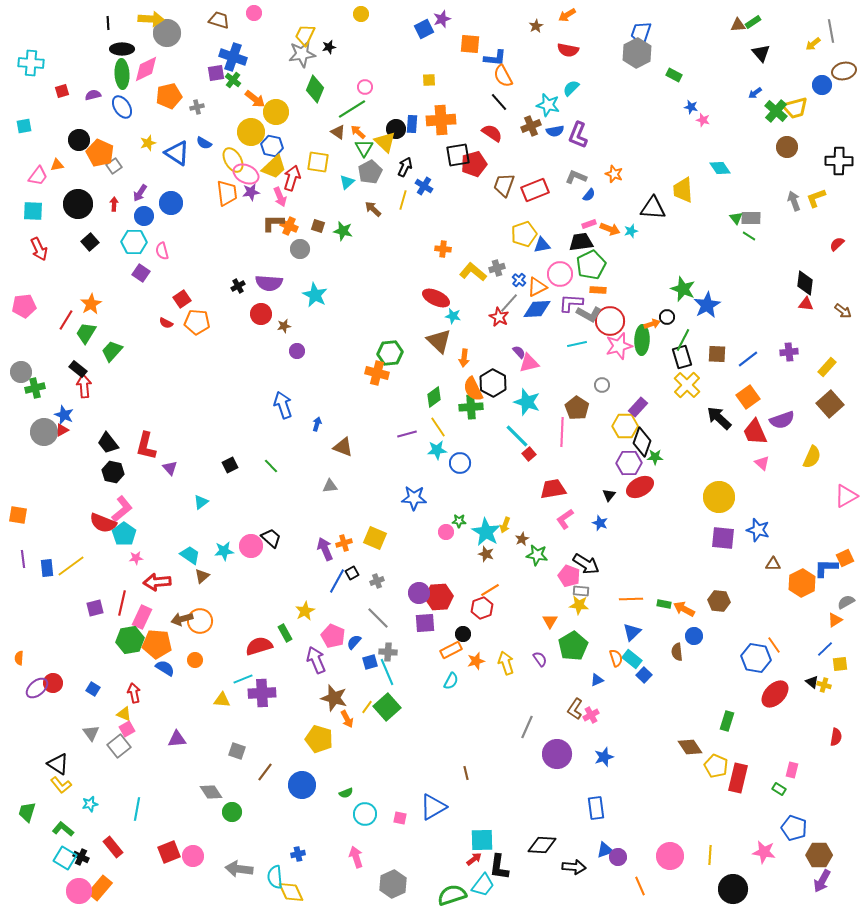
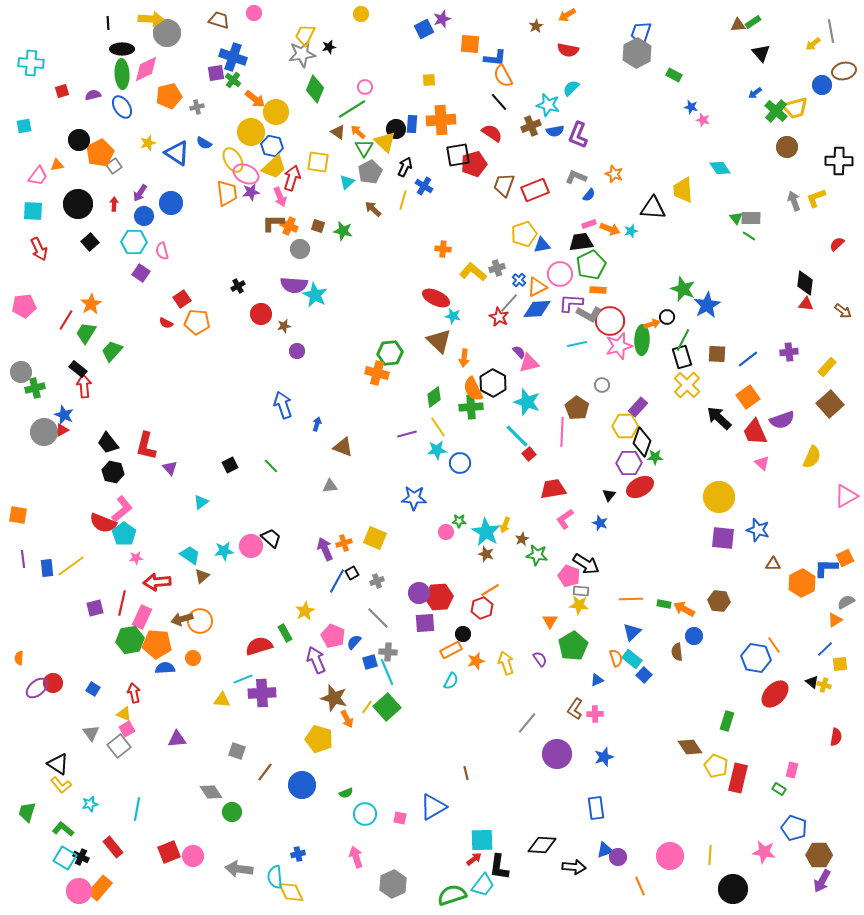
orange pentagon at (100, 153): rotated 20 degrees clockwise
purple semicircle at (269, 283): moved 25 px right, 2 px down
orange circle at (195, 660): moved 2 px left, 2 px up
blue semicircle at (165, 668): rotated 36 degrees counterclockwise
pink cross at (591, 715): moved 4 px right, 1 px up; rotated 28 degrees clockwise
gray line at (527, 727): moved 4 px up; rotated 15 degrees clockwise
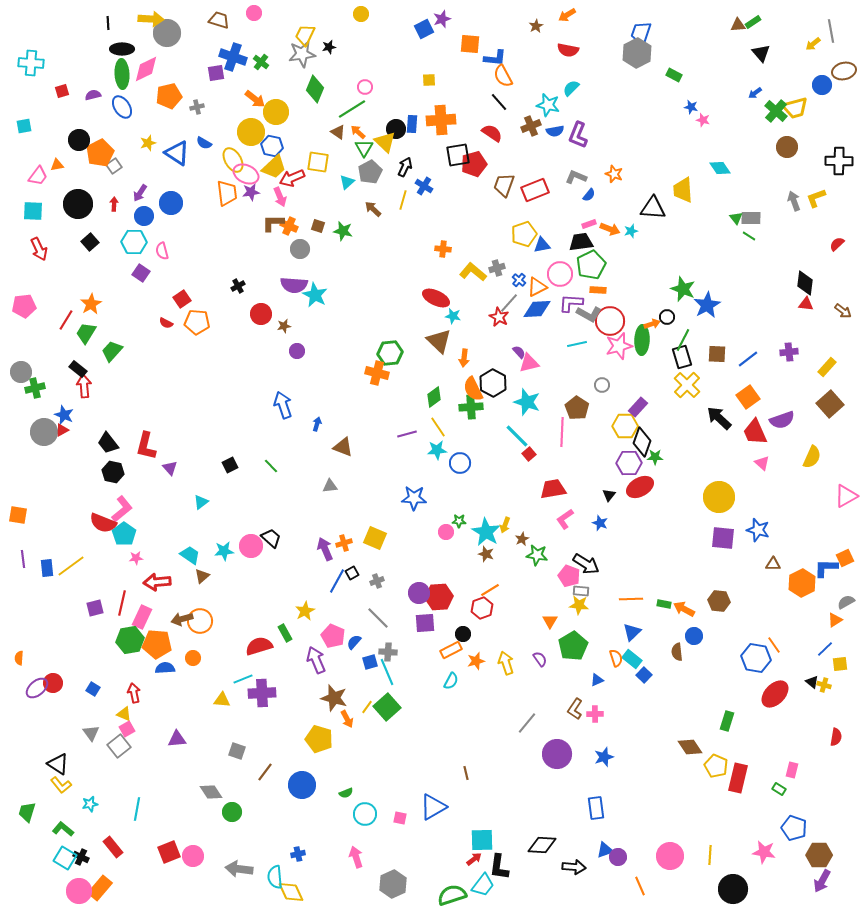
green cross at (233, 80): moved 28 px right, 18 px up
red arrow at (292, 178): rotated 130 degrees counterclockwise
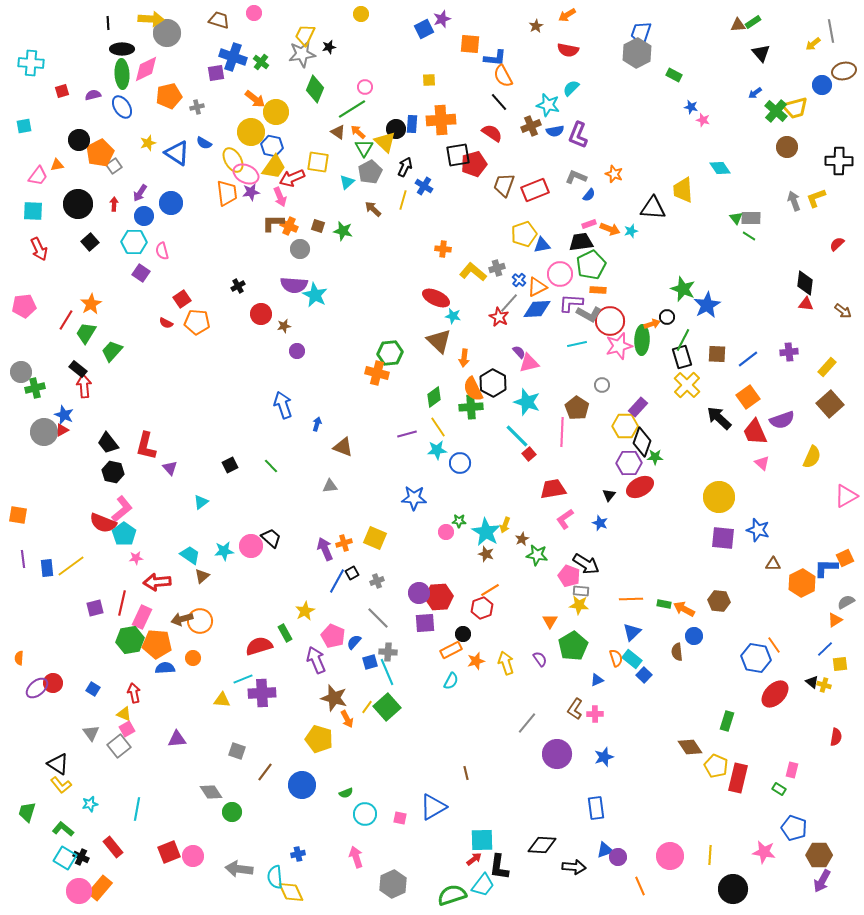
yellow trapezoid at (274, 167): rotated 12 degrees counterclockwise
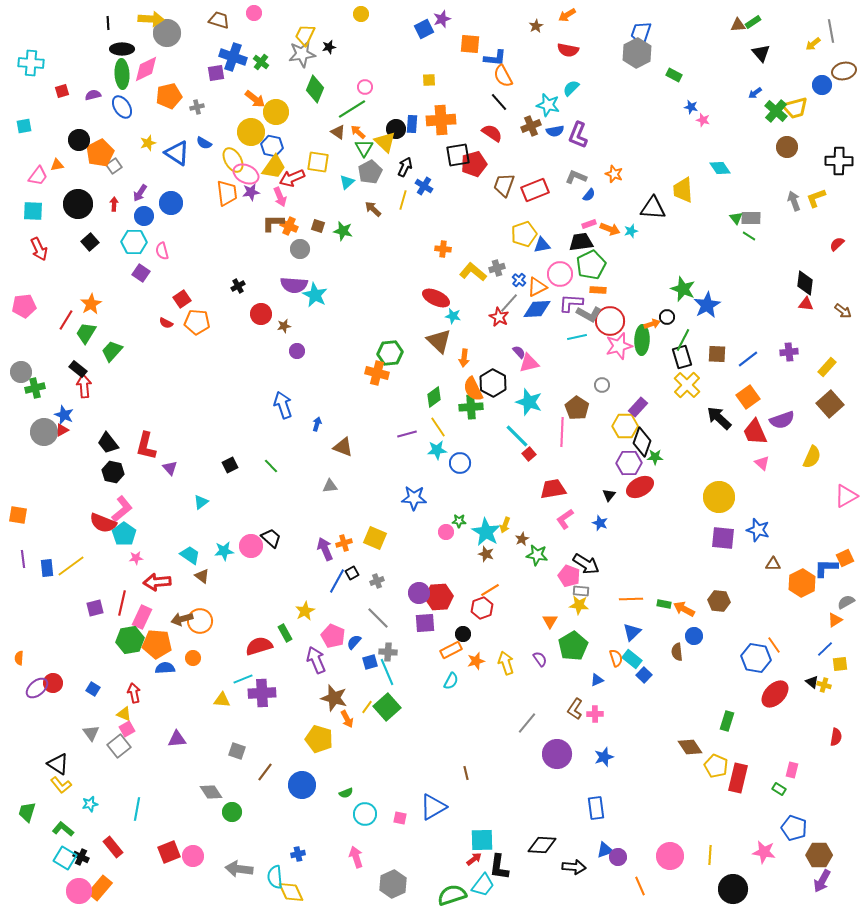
cyan line at (577, 344): moved 7 px up
cyan star at (527, 402): moved 2 px right
brown triangle at (202, 576): rotated 42 degrees counterclockwise
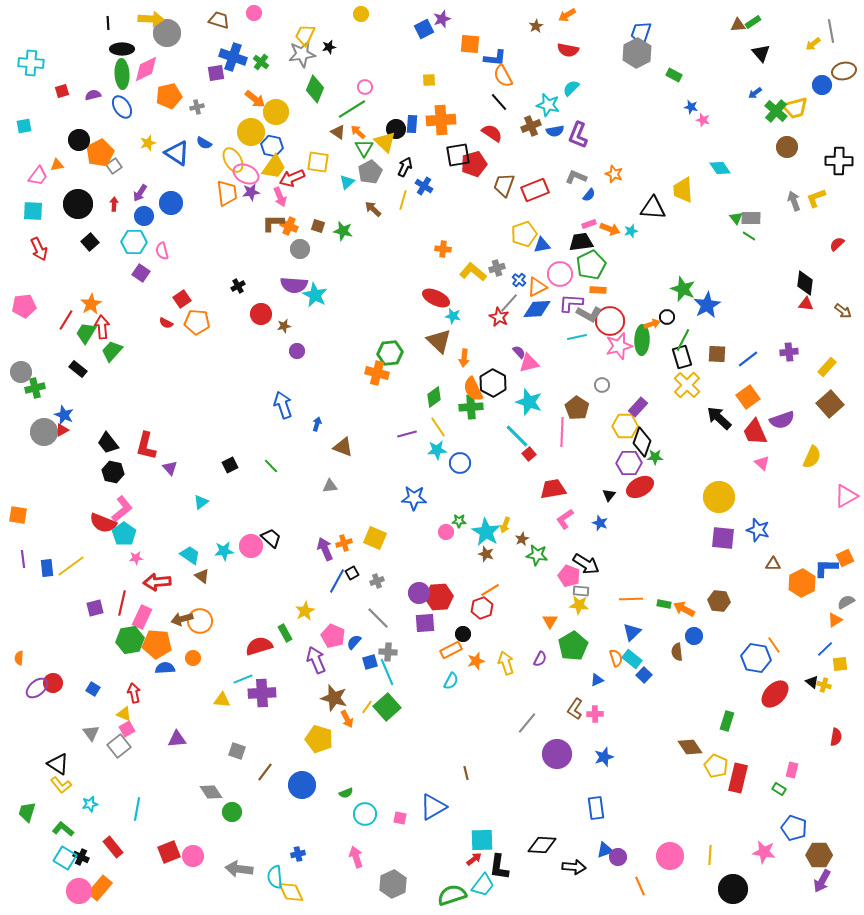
red arrow at (84, 386): moved 18 px right, 59 px up
purple semicircle at (540, 659): rotated 63 degrees clockwise
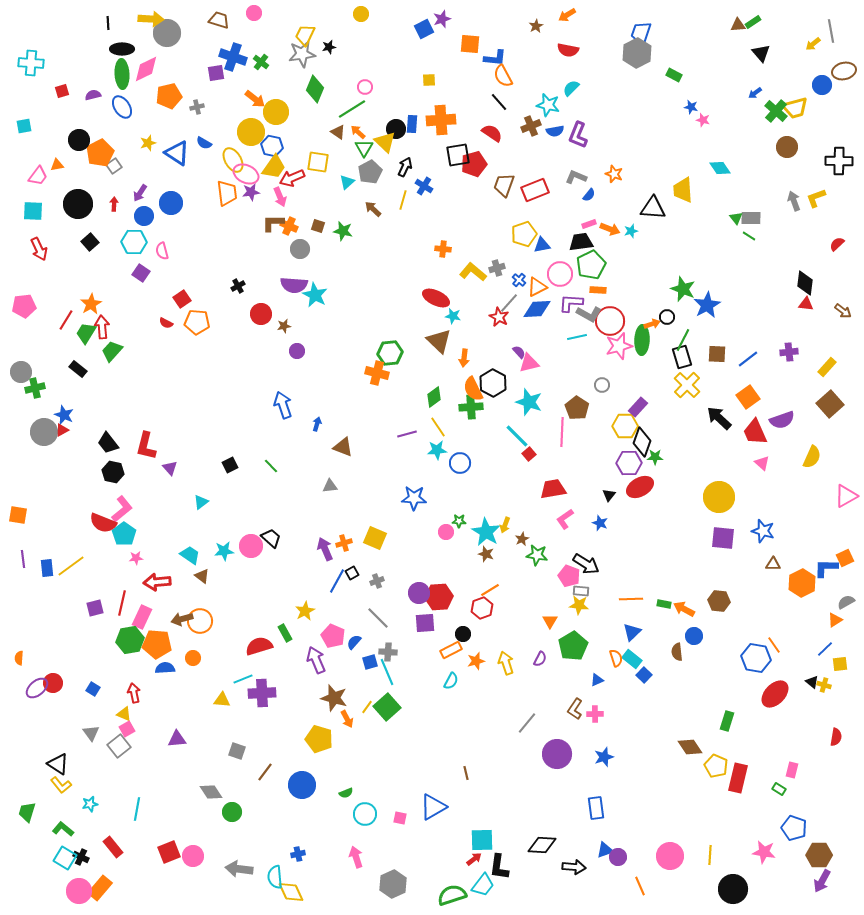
blue star at (758, 530): moved 5 px right, 1 px down
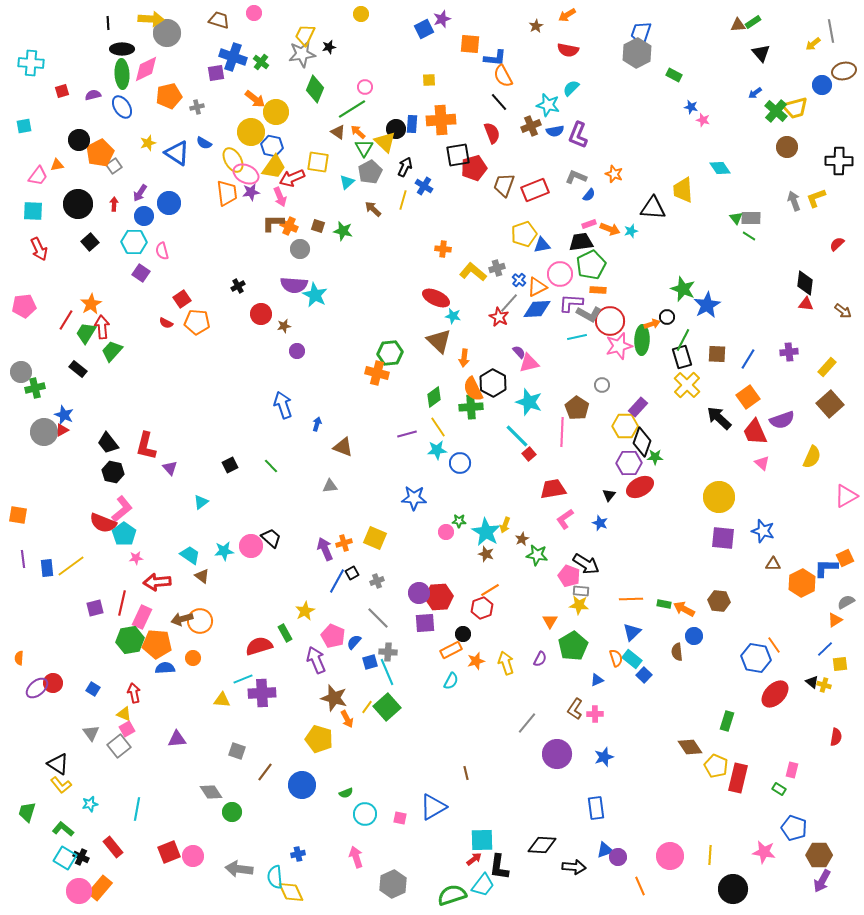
red semicircle at (492, 133): rotated 35 degrees clockwise
red pentagon at (474, 164): moved 4 px down
blue circle at (171, 203): moved 2 px left
blue line at (748, 359): rotated 20 degrees counterclockwise
